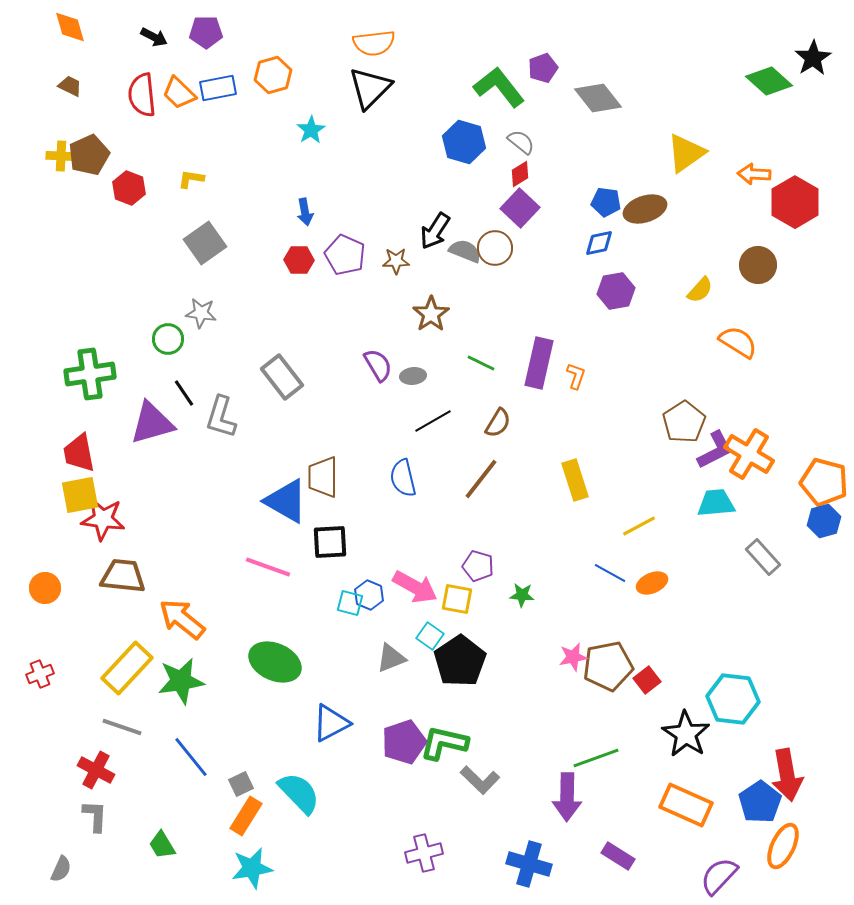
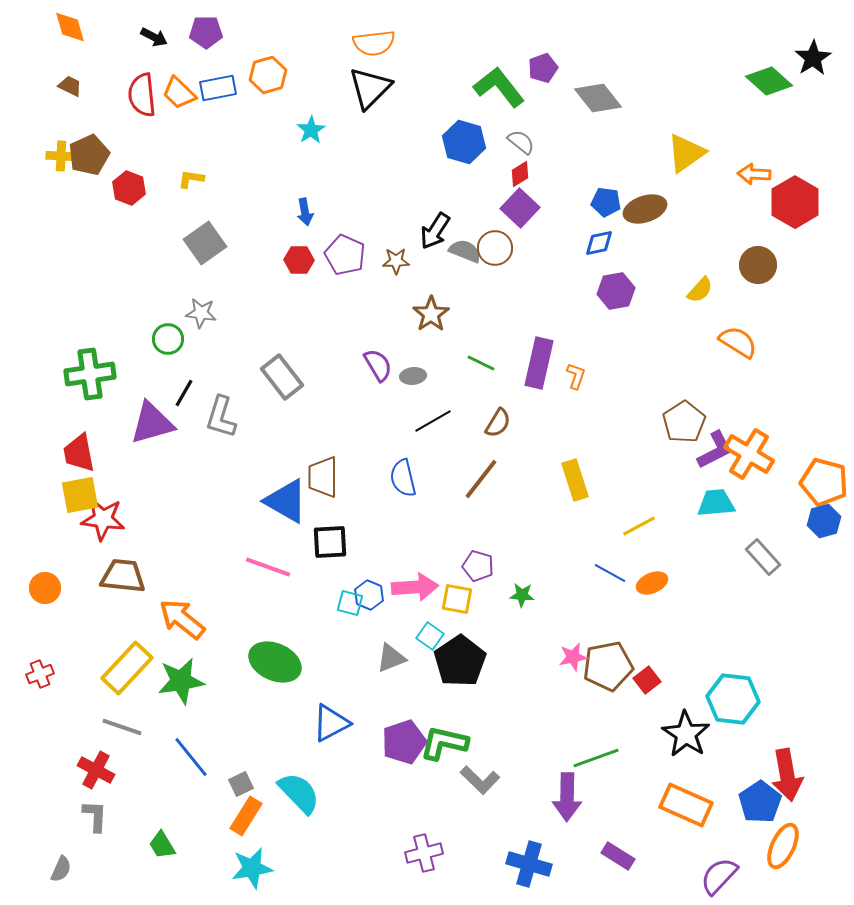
orange hexagon at (273, 75): moved 5 px left
black line at (184, 393): rotated 64 degrees clockwise
pink arrow at (415, 587): rotated 33 degrees counterclockwise
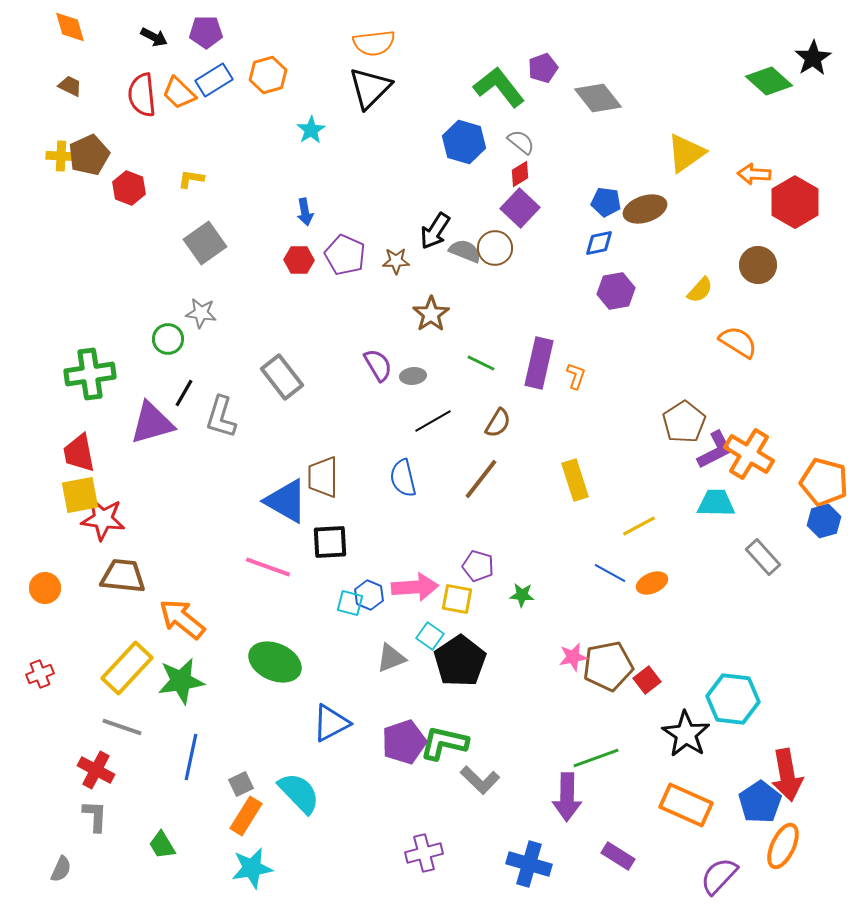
blue rectangle at (218, 88): moved 4 px left, 8 px up; rotated 21 degrees counterclockwise
cyan trapezoid at (716, 503): rotated 6 degrees clockwise
blue line at (191, 757): rotated 51 degrees clockwise
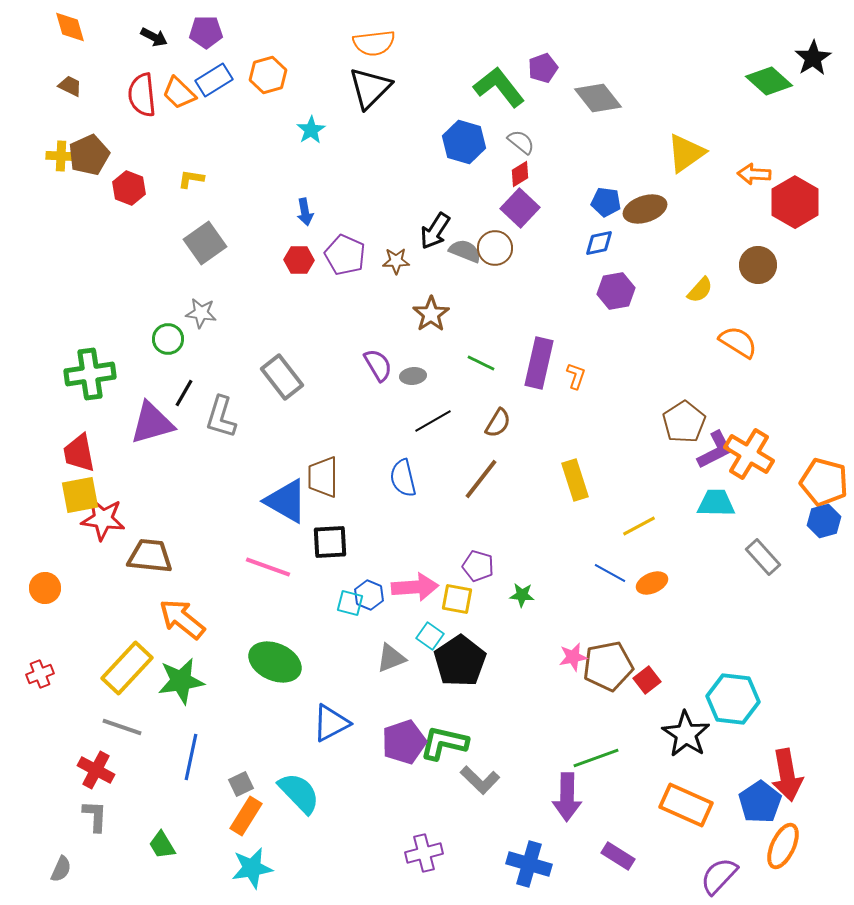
brown trapezoid at (123, 576): moved 27 px right, 20 px up
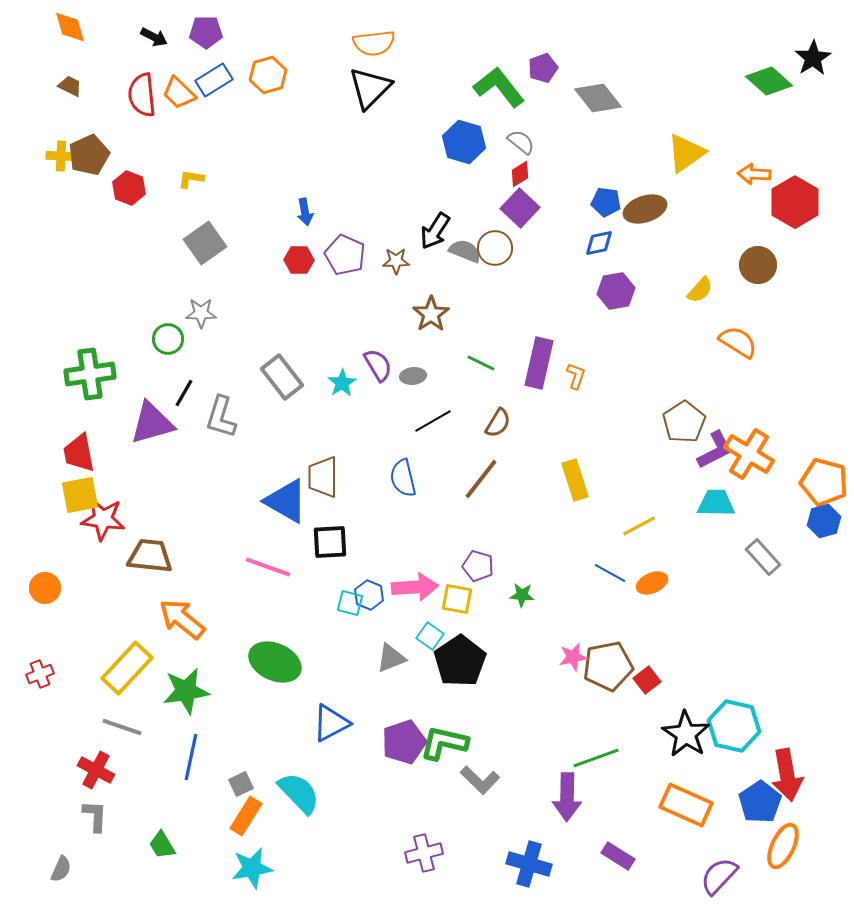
cyan star at (311, 130): moved 31 px right, 253 px down
gray star at (201, 313): rotated 8 degrees counterclockwise
green star at (181, 681): moved 5 px right, 10 px down
cyan hexagon at (733, 699): moved 1 px right, 27 px down; rotated 6 degrees clockwise
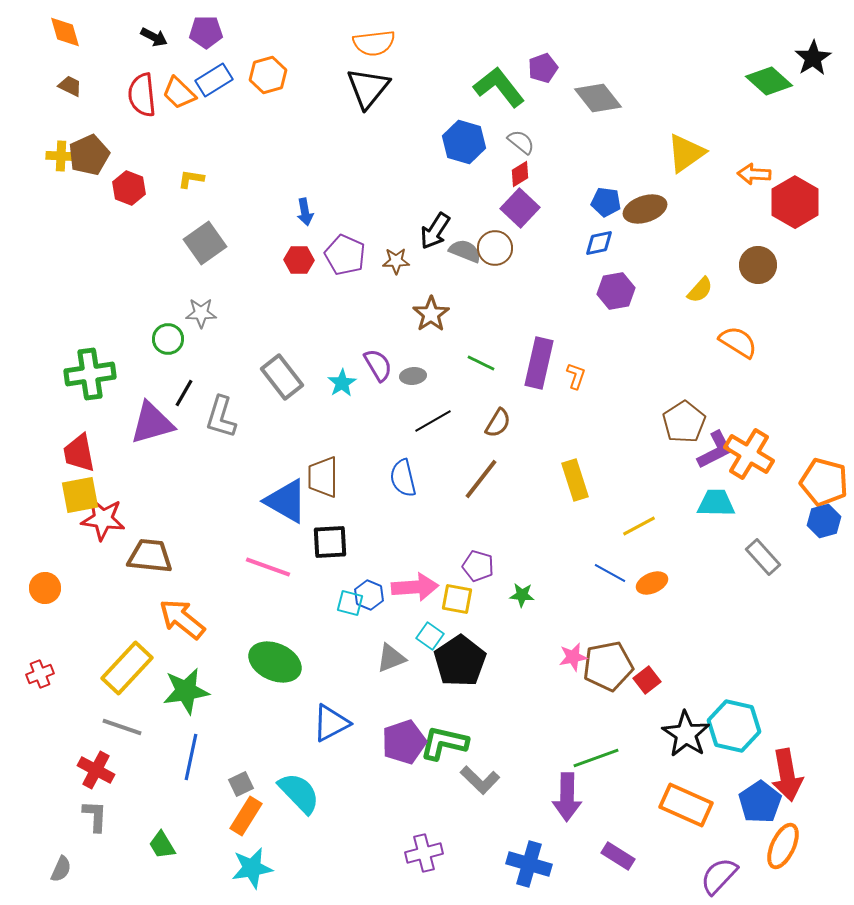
orange diamond at (70, 27): moved 5 px left, 5 px down
black triangle at (370, 88): moved 2 px left; rotated 6 degrees counterclockwise
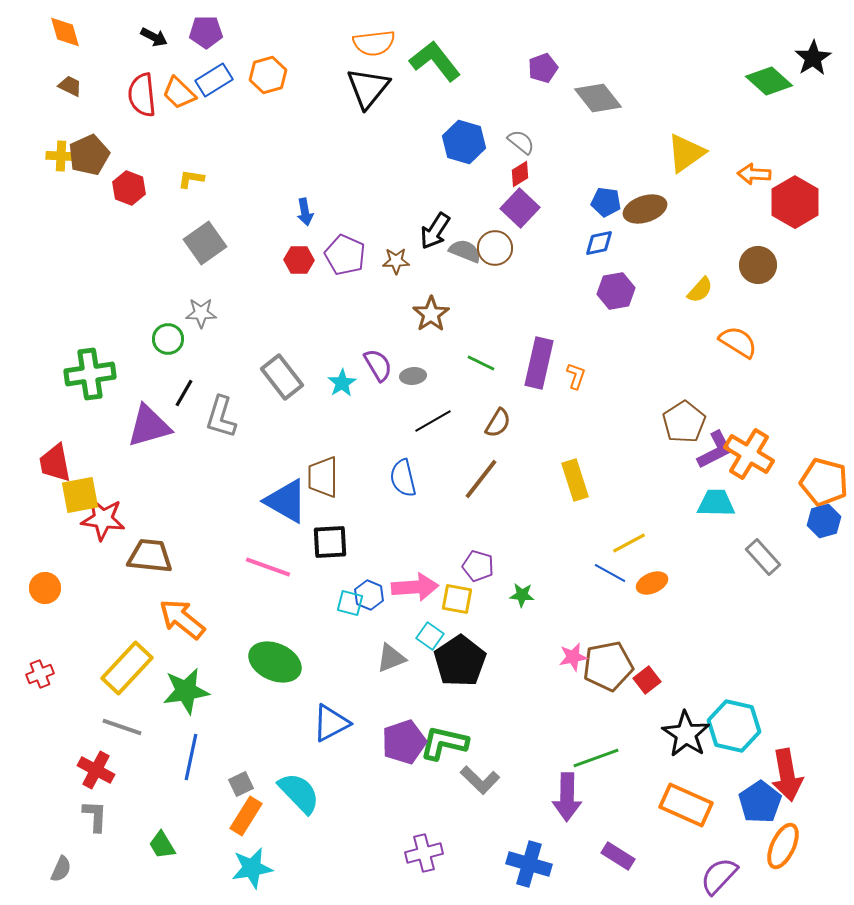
green L-shape at (499, 87): moved 64 px left, 26 px up
purple triangle at (152, 423): moved 3 px left, 3 px down
red trapezoid at (79, 453): moved 24 px left, 10 px down
yellow line at (639, 526): moved 10 px left, 17 px down
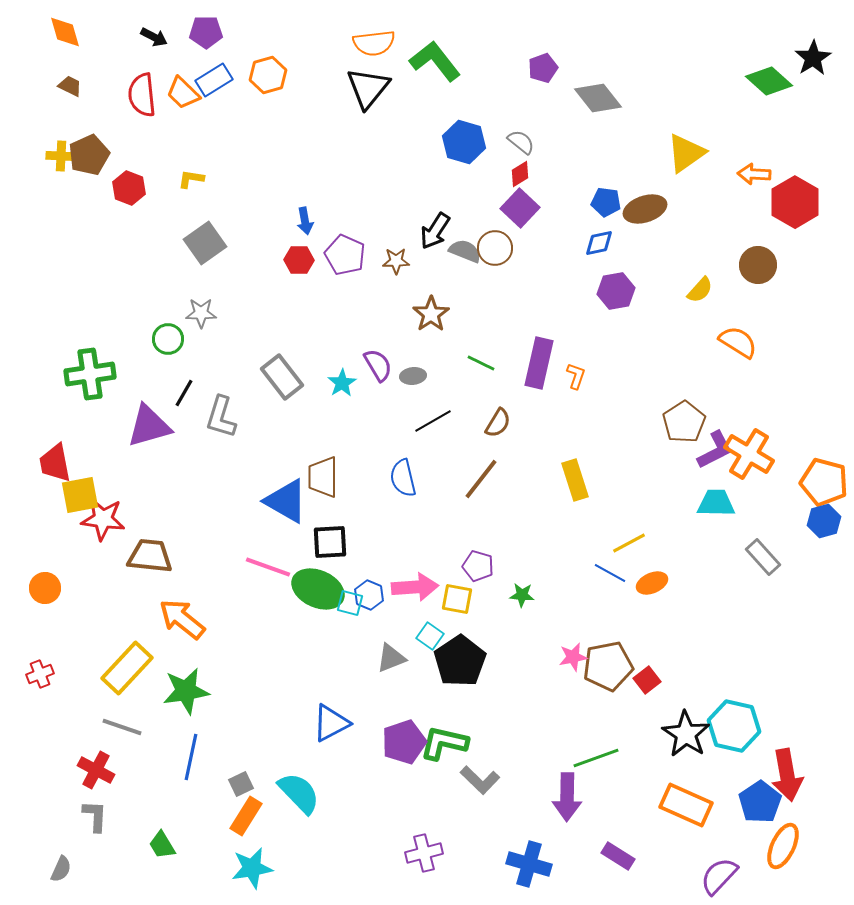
orange trapezoid at (179, 93): moved 4 px right
blue arrow at (305, 212): moved 9 px down
green ellipse at (275, 662): moved 43 px right, 73 px up
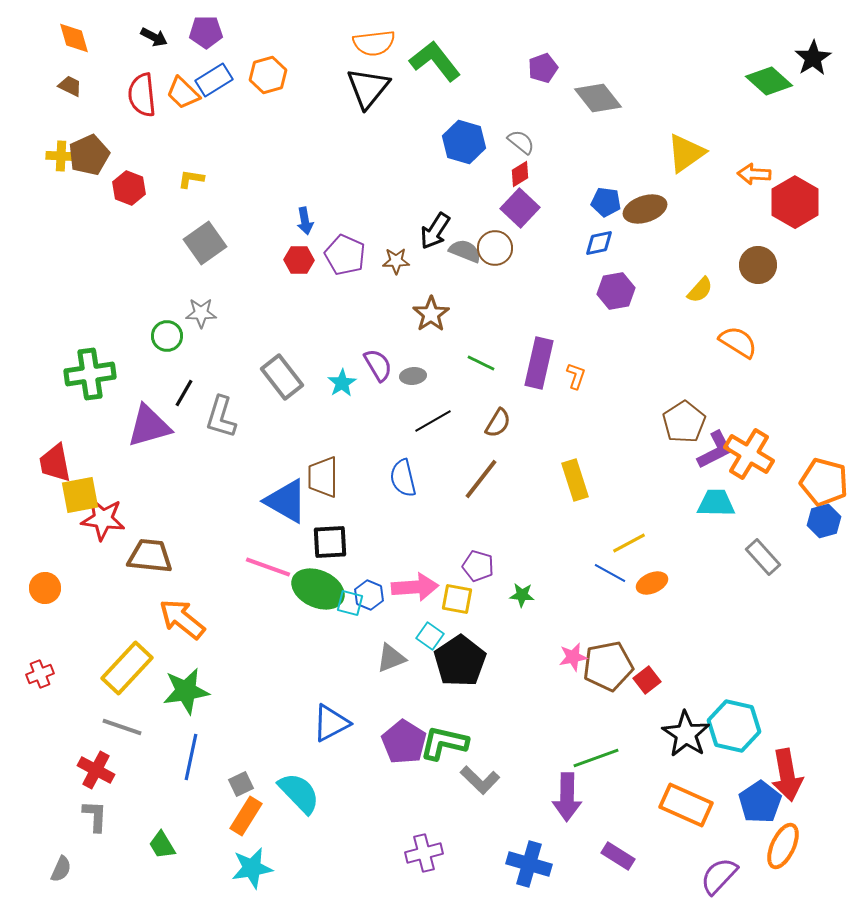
orange diamond at (65, 32): moved 9 px right, 6 px down
green circle at (168, 339): moved 1 px left, 3 px up
purple pentagon at (404, 742): rotated 21 degrees counterclockwise
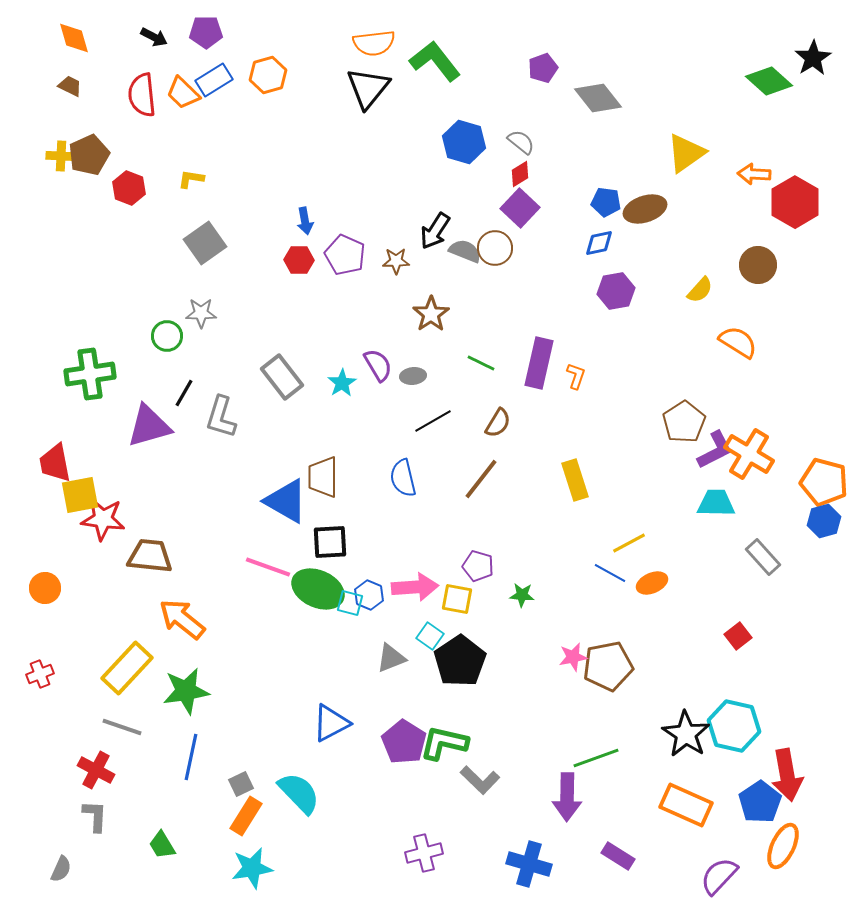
red square at (647, 680): moved 91 px right, 44 px up
